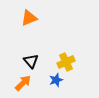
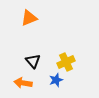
black triangle: moved 2 px right
orange arrow: rotated 126 degrees counterclockwise
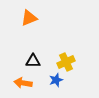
black triangle: rotated 49 degrees counterclockwise
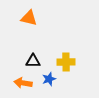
orange triangle: rotated 36 degrees clockwise
yellow cross: rotated 24 degrees clockwise
blue star: moved 7 px left, 1 px up
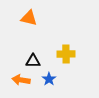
yellow cross: moved 8 px up
blue star: rotated 16 degrees counterclockwise
orange arrow: moved 2 px left, 3 px up
